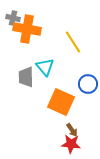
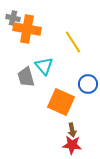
cyan triangle: moved 1 px left, 1 px up
gray trapezoid: rotated 15 degrees counterclockwise
brown arrow: rotated 24 degrees clockwise
red star: moved 1 px right, 1 px down
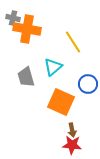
cyan triangle: moved 9 px right, 1 px down; rotated 30 degrees clockwise
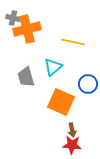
orange cross: rotated 24 degrees counterclockwise
yellow line: rotated 45 degrees counterclockwise
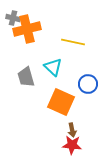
cyan triangle: rotated 36 degrees counterclockwise
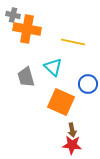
gray cross: moved 3 px up
orange cross: rotated 24 degrees clockwise
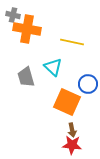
yellow line: moved 1 px left
orange square: moved 6 px right
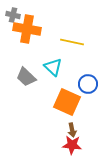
gray trapezoid: rotated 30 degrees counterclockwise
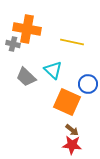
gray cross: moved 29 px down
cyan triangle: moved 3 px down
brown arrow: rotated 40 degrees counterclockwise
